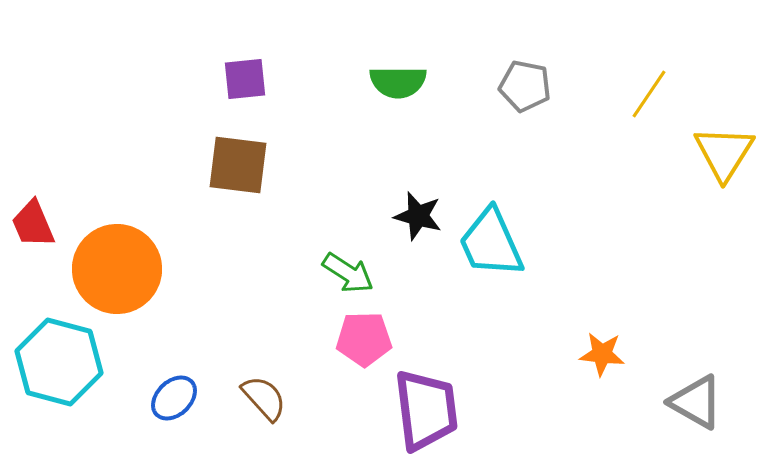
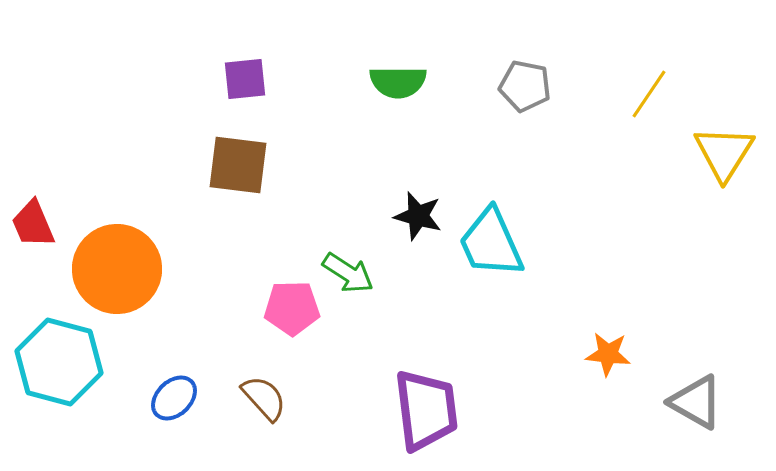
pink pentagon: moved 72 px left, 31 px up
orange star: moved 6 px right
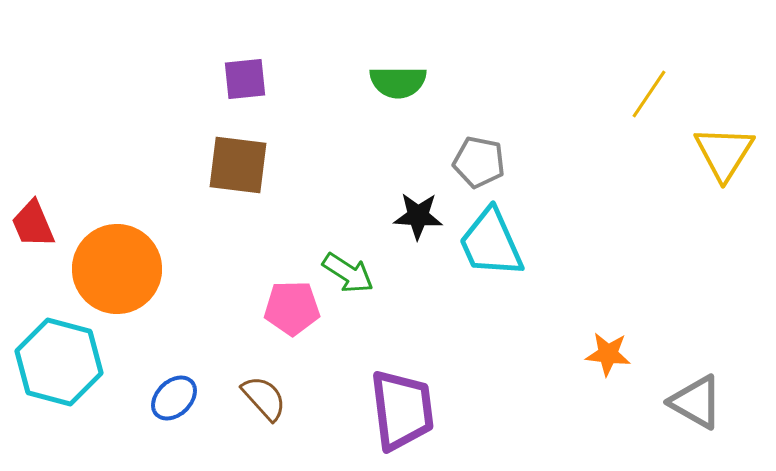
gray pentagon: moved 46 px left, 76 px down
black star: rotated 12 degrees counterclockwise
purple trapezoid: moved 24 px left
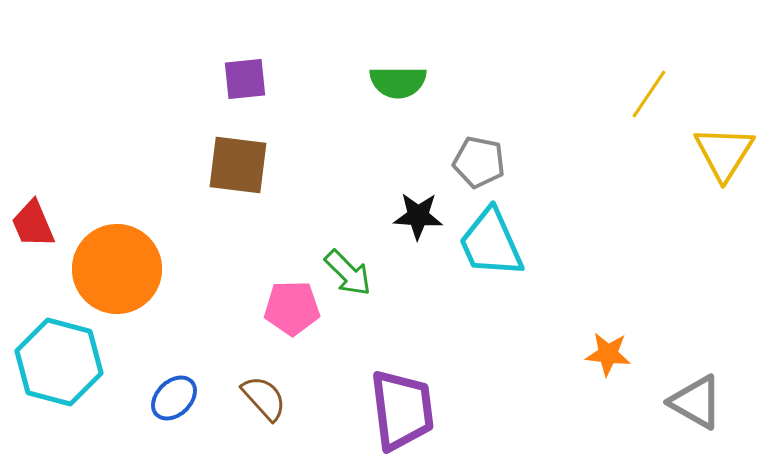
green arrow: rotated 12 degrees clockwise
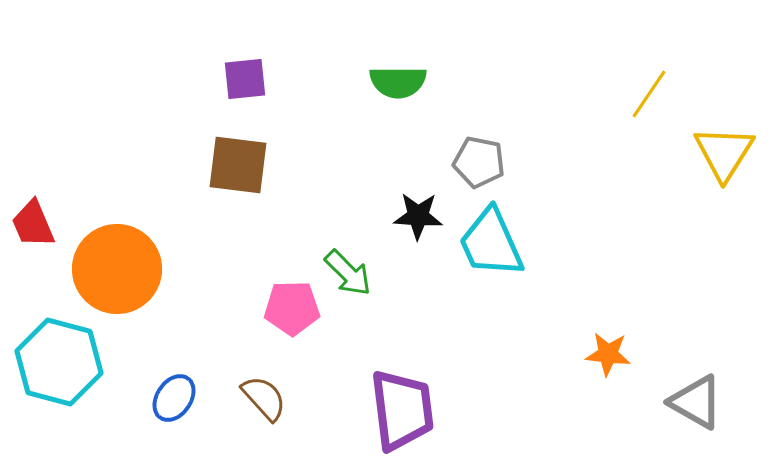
blue ellipse: rotated 12 degrees counterclockwise
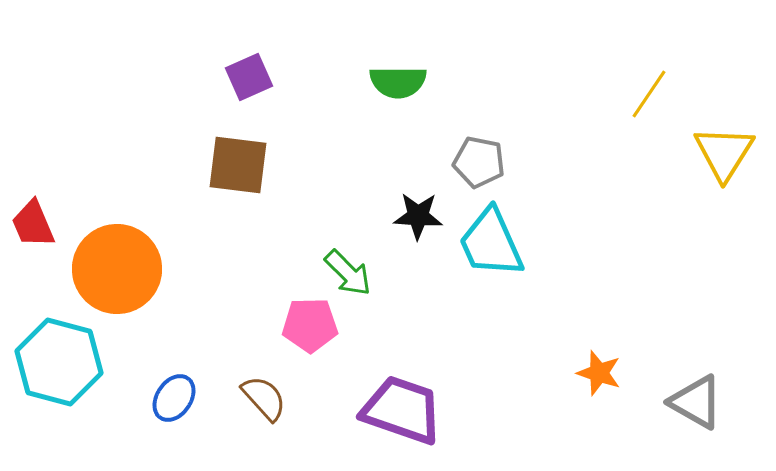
purple square: moved 4 px right, 2 px up; rotated 18 degrees counterclockwise
pink pentagon: moved 18 px right, 17 px down
orange star: moved 9 px left, 19 px down; rotated 12 degrees clockwise
purple trapezoid: rotated 64 degrees counterclockwise
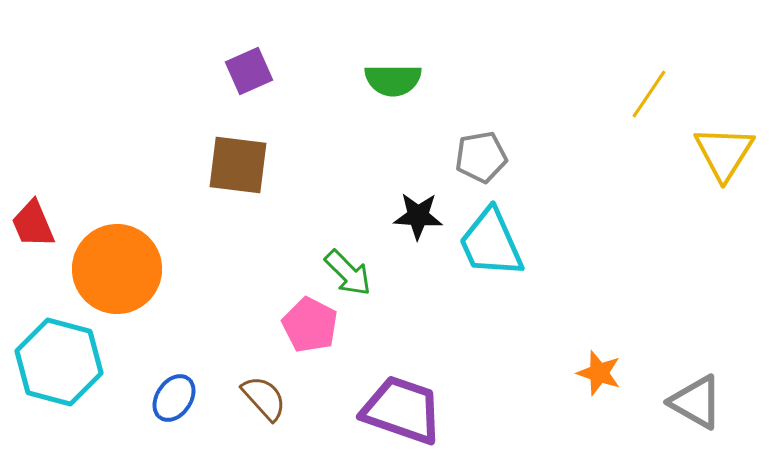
purple square: moved 6 px up
green semicircle: moved 5 px left, 2 px up
gray pentagon: moved 2 px right, 5 px up; rotated 21 degrees counterclockwise
pink pentagon: rotated 28 degrees clockwise
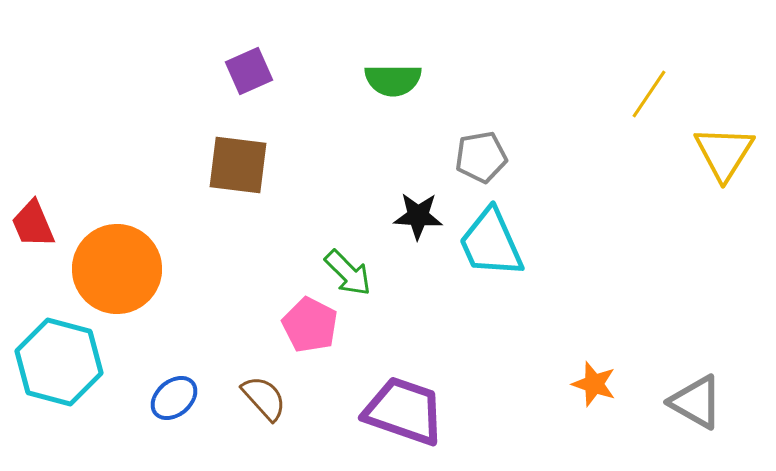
orange star: moved 5 px left, 11 px down
blue ellipse: rotated 15 degrees clockwise
purple trapezoid: moved 2 px right, 1 px down
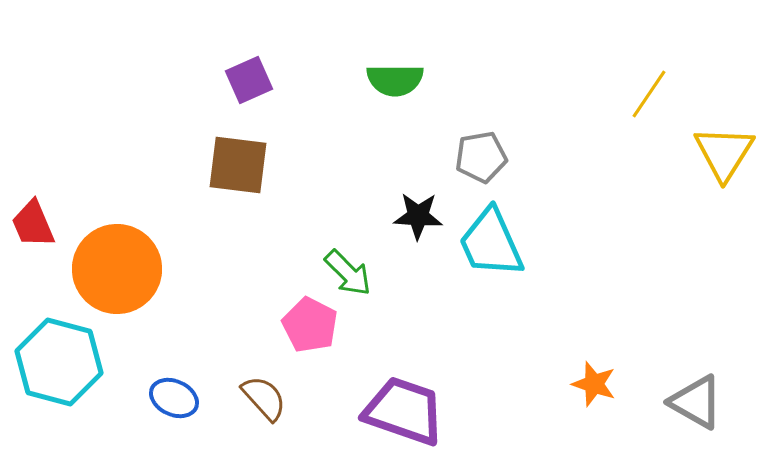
purple square: moved 9 px down
green semicircle: moved 2 px right
blue ellipse: rotated 66 degrees clockwise
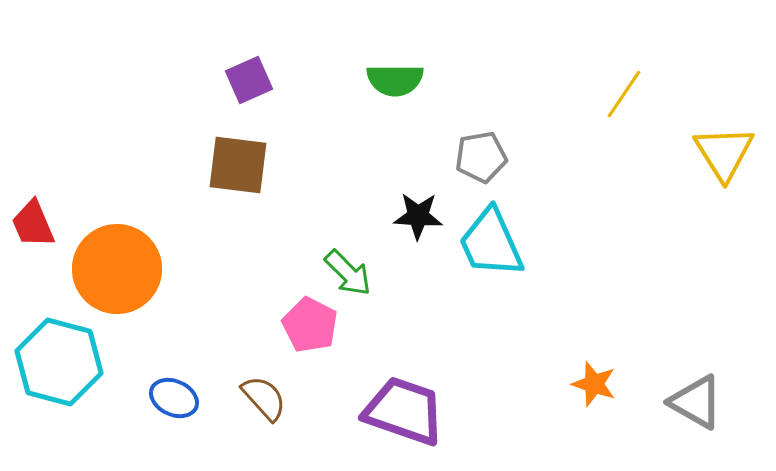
yellow line: moved 25 px left
yellow triangle: rotated 4 degrees counterclockwise
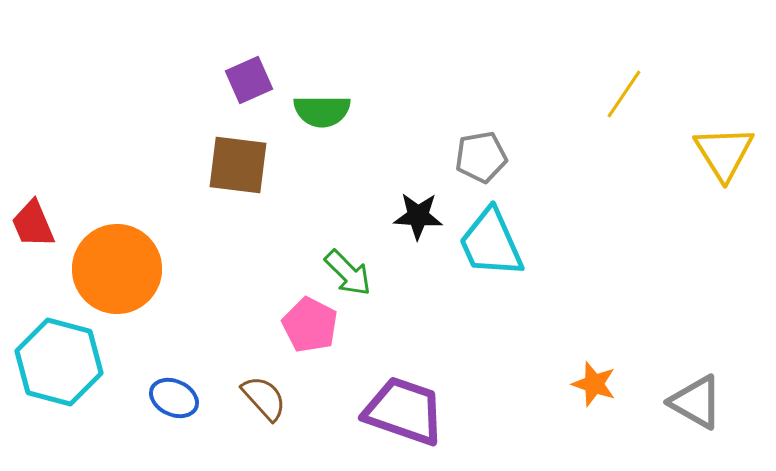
green semicircle: moved 73 px left, 31 px down
